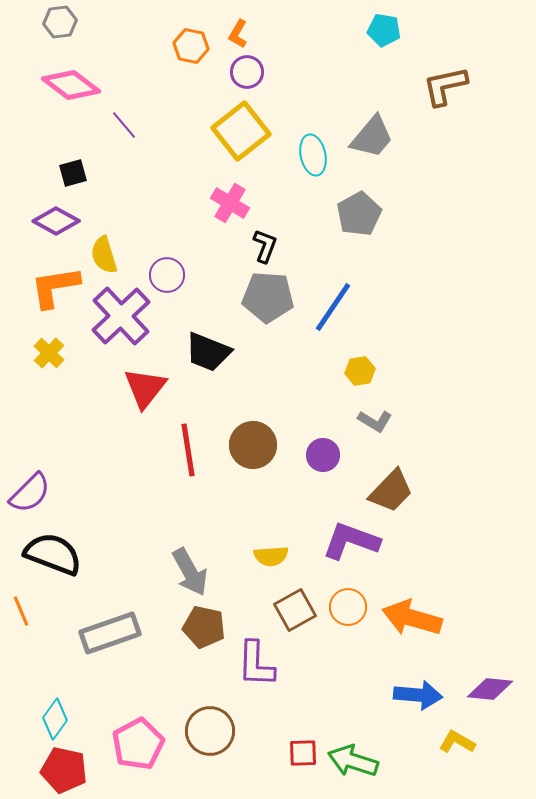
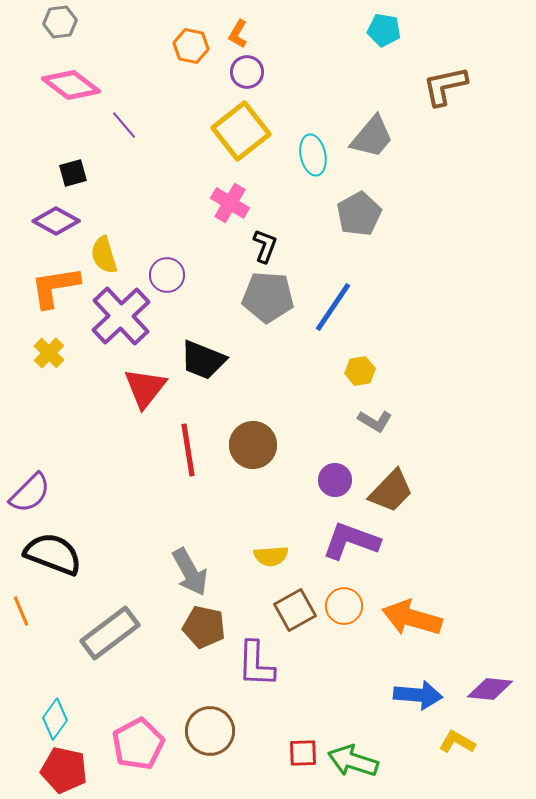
black trapezoid at (208, 352): moved 5 px left, 8 px down
purple circle at (323, 455): moved 12 px right, 25 px down
orange circle at (348, 607): moved 4 px left, 1 px up
gray rectangle at (110, 633): rotated 18 degrees counterclockwise
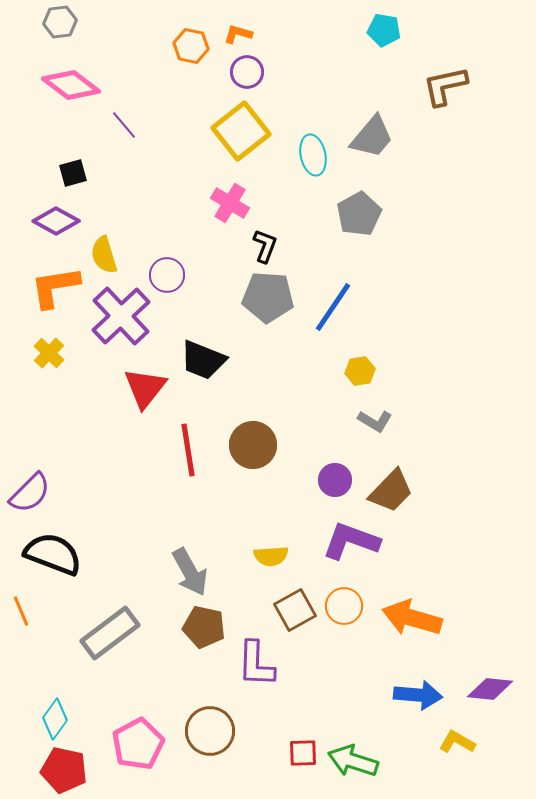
orange L-shape at (238, 34): rotated 76 degrees clockwise
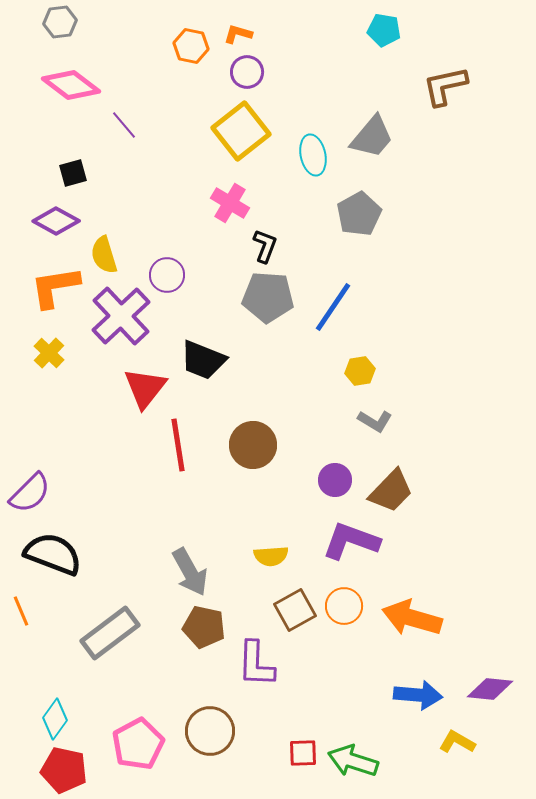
red line at (188, 450): moved 10 px left, 5 px up
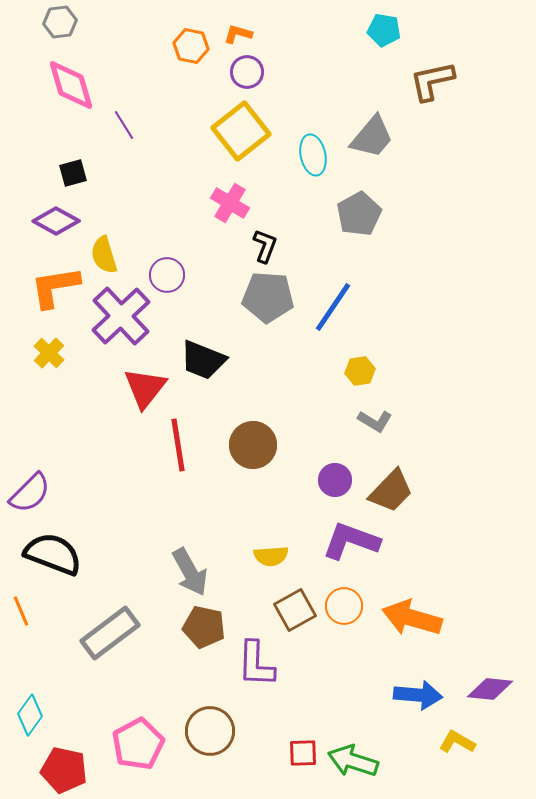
pink diamond at (71, 85): rotated 36 degrees clockwise
brown L-shape at (445, 86): moved 13 px left, 5 px up
purple line at (124, 125): rotated 8 degrees clockwise
cyan diamond at (55, 719): moved 25 px left, 4 px up
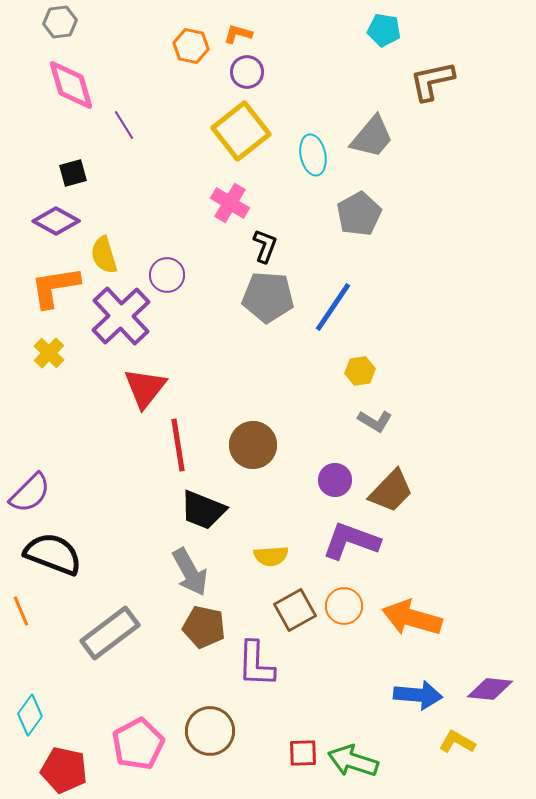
black trapezoid at (203, 360): moved 150 px down
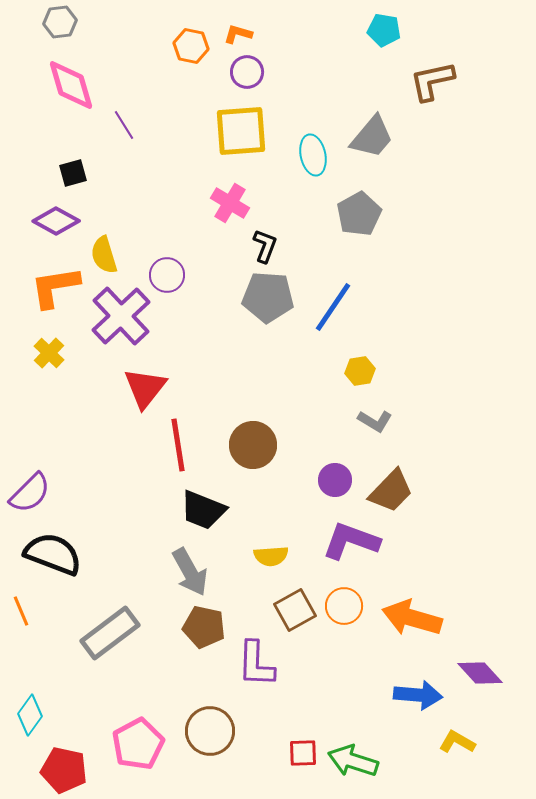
yellow square at (241, 131): rotated 34 degrees clockwise
purple diamond at (490, 689): moved 10 px left, 16 px up; rotated 42 degrees clockwise
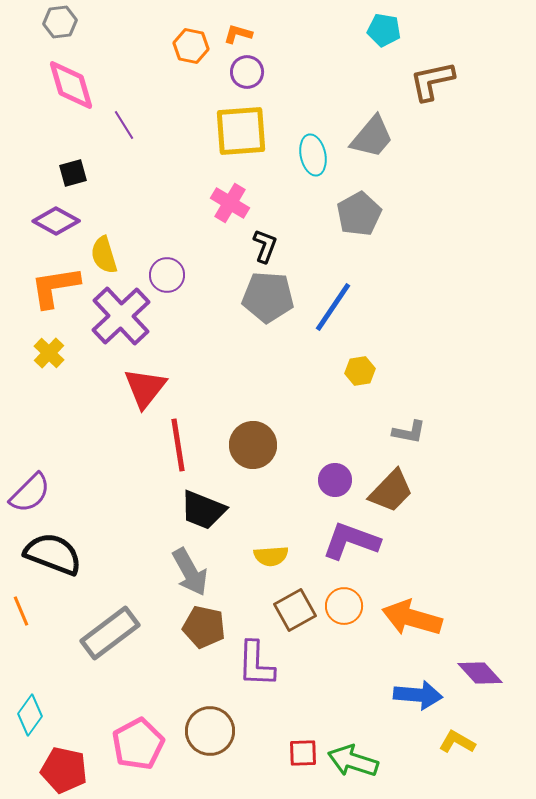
gray L-shape at (375, 421): moved 34 px right, 11 px down; rotated 20 degrees counterclockwise
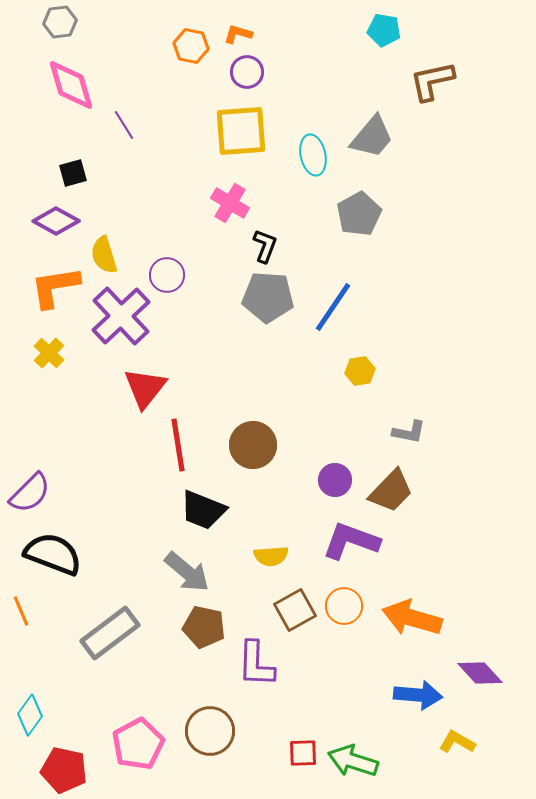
gray arrow at (190, 572): moved 3 px left; rotated 21 degrees counterclockwise
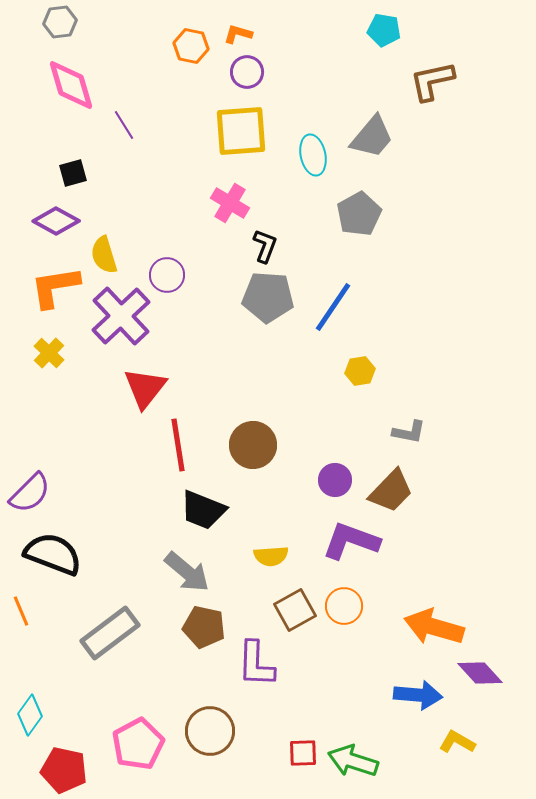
orange arrow at (412, 618): moved 22 px right, 9 px down
